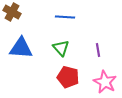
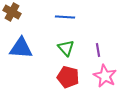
green triangle: moved 5 px right
pink star: moved 6 px up
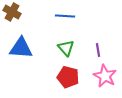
blue line: moved 1 px up
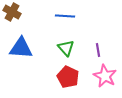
red pentagon: rotated 10 degrees clockwise
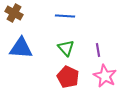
brown cross: moved 2 px right, 1 px down
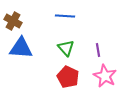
brown cross: moved 1 px left, 8 px down
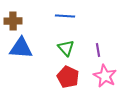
brown cross: rotated 30 degrees counterclockwise
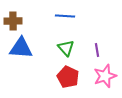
purple line: moved 1 px left
pink star: rotated 25 degrees clockwise
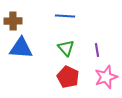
pink star: moved 1 px right, 1 px down
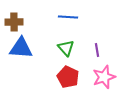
blue line: moved 3 px right, 1 px down
brown cross: moved 1 px right, 1 px down
pink star: moved 2 px left
